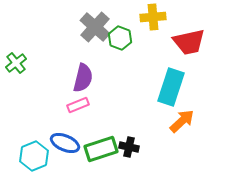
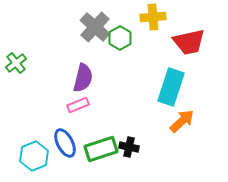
green hexagon: rotated 10 degrees clockwise
blue ellipse: rotated 40 degrees clockwise
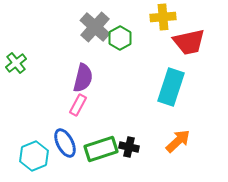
yellow cross: moved 10 px right
pink rectangle: rotated 40 degrees counterclockwise
orange arrow: moved 4 px left, 20 px down
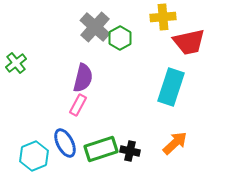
orange arrow: moved 3 px left, 2 px down
black cross: moved 1 px right, 4 px down
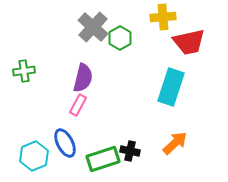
gray cross: moved 2 px left
green cross: moved 8 px right, 8 px down; rotated 30 degrees clockwise
green rectangle: moved 2 px right, 10 px down
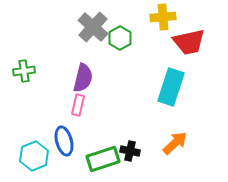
pink rectangle: rotated 15 degrees counterclockwise
blue ellipse: moved 1 px left, 2 px up; rotated 12 degrees clockwise
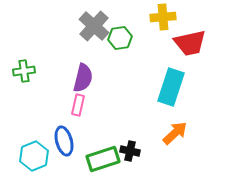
gray cross: moved 1 px right, 1 px up
green hexagon: rotated 20 degrees clockwise
red trapezoid: moved 1 px right, 1 px down
orange arrow: moved 10 px up
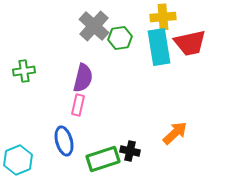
cyan rectangle: moved 12 px left, 40 px up; rotated 27 degrees counterclockwise
cyan hexagon: moved 16 px left, 4 px down
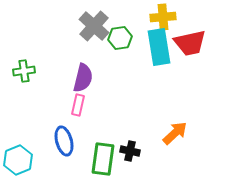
green rectangle: rotated 64 degrees counterclockwise
